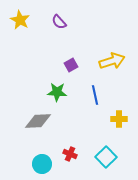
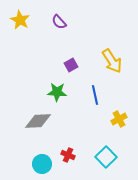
yellow arrow: rotated 75 degrees clockwise
yellow cross: rotated 28 degrees counterclockwise
red cross: moved 2 px left, 1 px down
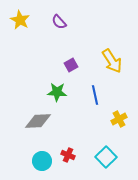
cyan circle: moved 3 px up
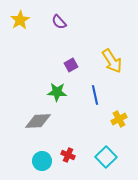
yellow star: rotated 12 degrees clockwise
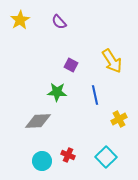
purple square: rotated 32 degrees counterclockwise
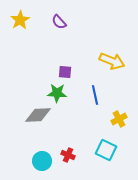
yellow arrow: rotated 35 degrees counterclockwise
purple square: moved 6 px left, 7 px down; rotated 24 degrees counterclockwise
green star: moved 1 px down
gray diamond: moved 6 px up
cyan square: moved 7 px up; rotated 20 degrees counterclockwise
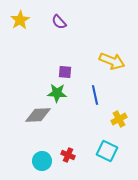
cyan square: moved 1 px right, 1 px down
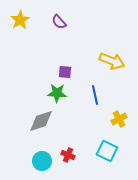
gray diamond: moved 3 px right, 6 px down; rotated 16 degrees counterclockwise
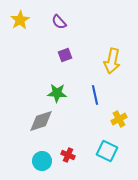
yellow arrow: rotated 80 degrees clockwise
purple square: moved 17 px up; rotated 24 degrees counterclockwise
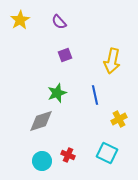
green star: rotated 24 degrees counterclockwise
cyan square: moved 2 px down
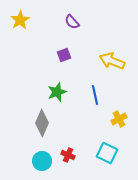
purple semicircle: moved 13 px right
purple square: moved 1 px left
yellow arrow: rotated 100 degrees clockwise
green star: moved 1 px up
gray diamond: moved 1 px right, 2 px down; rotated 48 degrees counterclockwise
